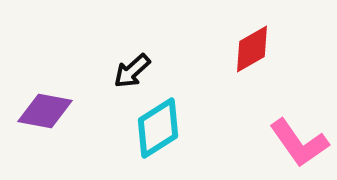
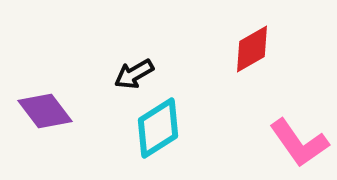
black arrow: moved 2 px right, 3 px down; rotated 12 degrees clockwise
purple diamond: rotated 42 degrees clockwise
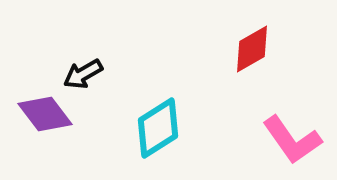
black arrow: moved 51 px left
purple diamond: moved 3 px down
pink L-shape: moved 7 px left, 3 px up
